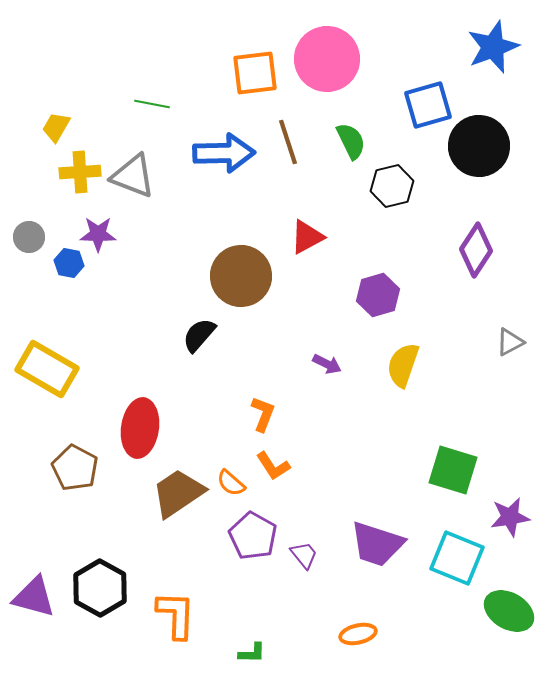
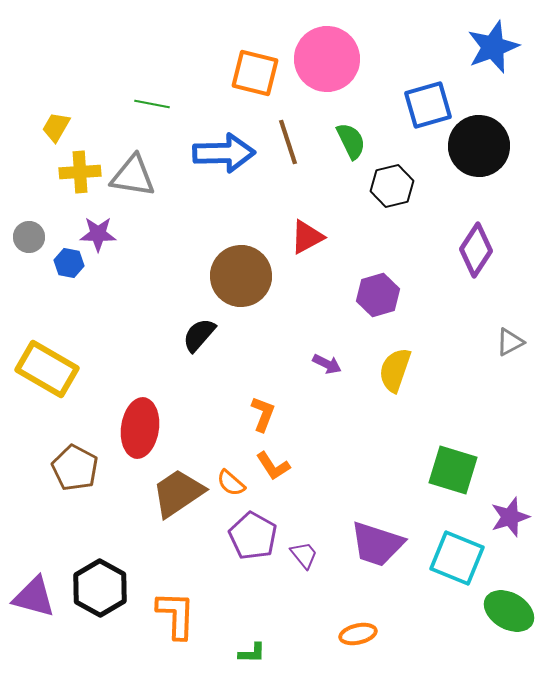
orange square at (255, 73): rotated 21 degrees clockwise
gray triangle at (133, 176): rotated 12 degrees counterclockwise
yellow semicircle at (403, 365): moved 8 px left, 5 px down
purple star at (510, 517): rotated 9 degrees counterclockwise
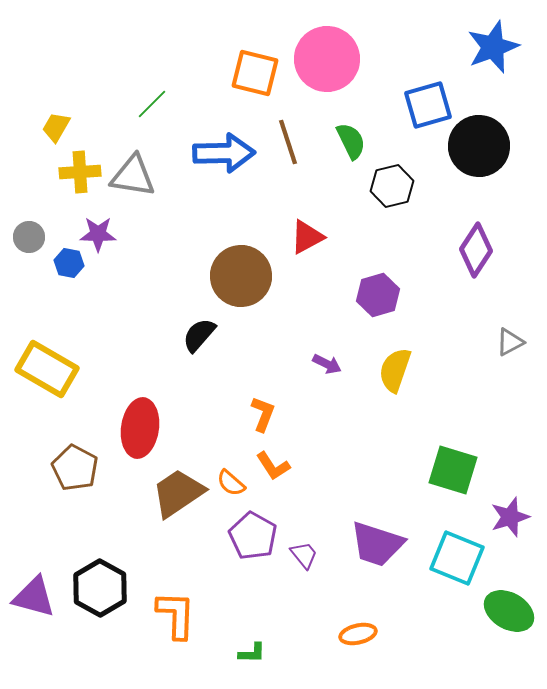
green line at (152, 104): rotated 56 degrees counterclockwise
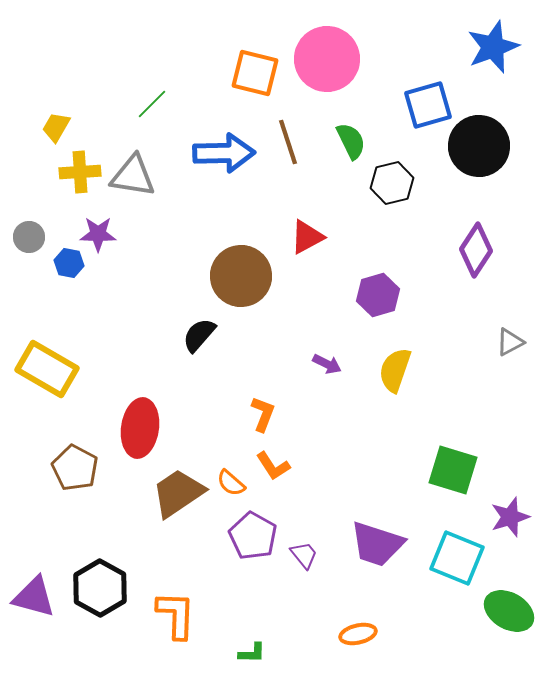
black hexagon at (392, 186): moved 3 px up
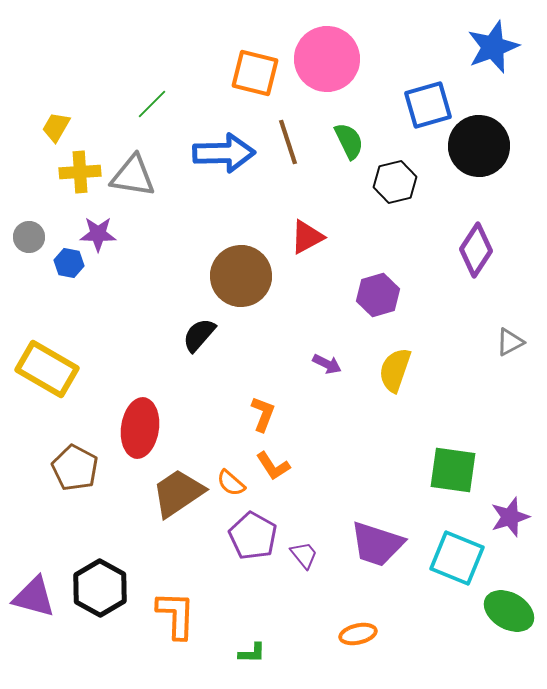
green semicircle at (351, 141): moved 2 px left
black hexagon at (392, 183): moved 3 px right, 1 px up
green square at (453, 470): rotated 9 degrees counterclockwise
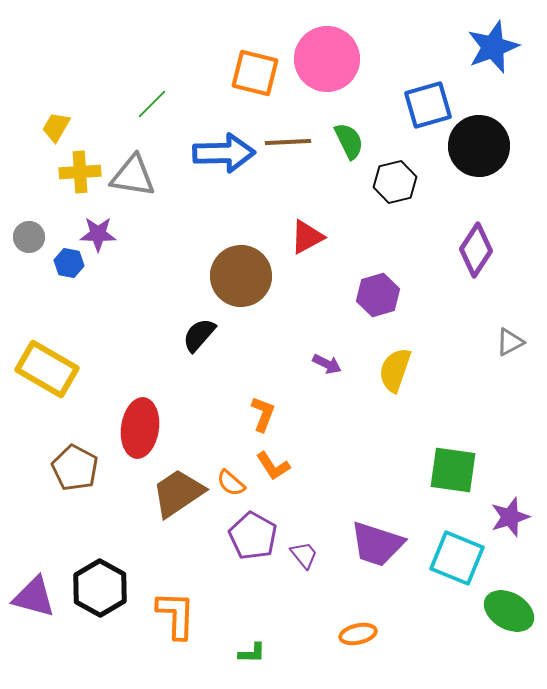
brown line at (288, 142): rotated 75 degrees counterclockwise
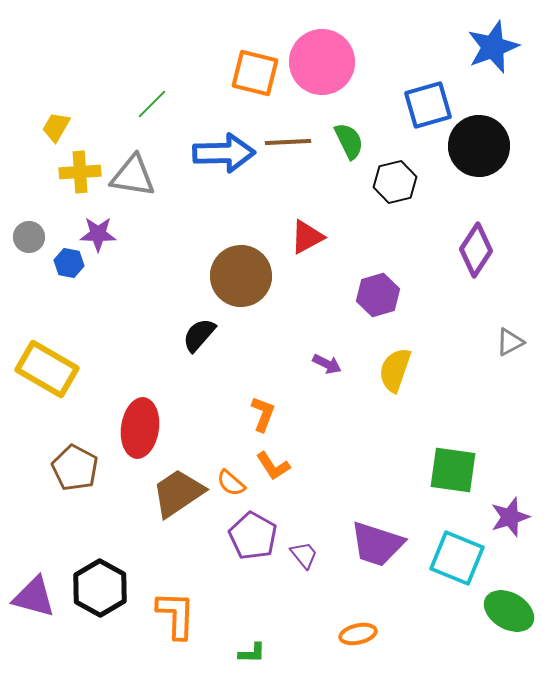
pink circle at (327, 59): moved 5 px left, 3 px down
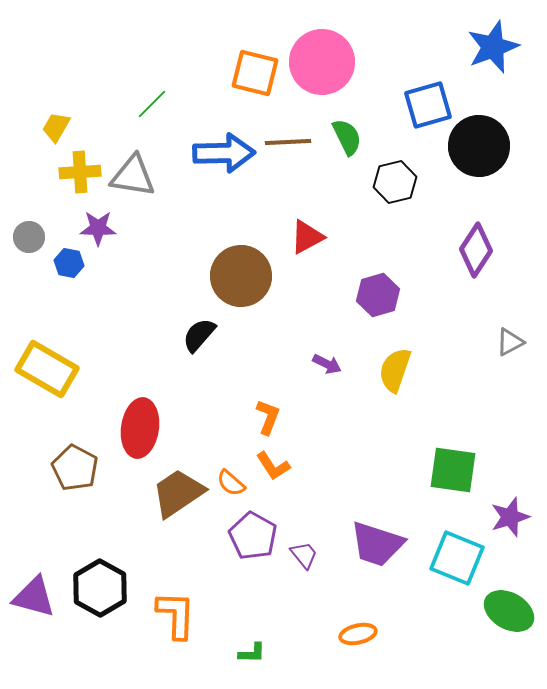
green semicircle at (349, 141): moved 2 px left, 4 px up
purple star at (98, 234): moved 6 px up
orange L-shape at (263, 414): moved 5 px right, 3 px down
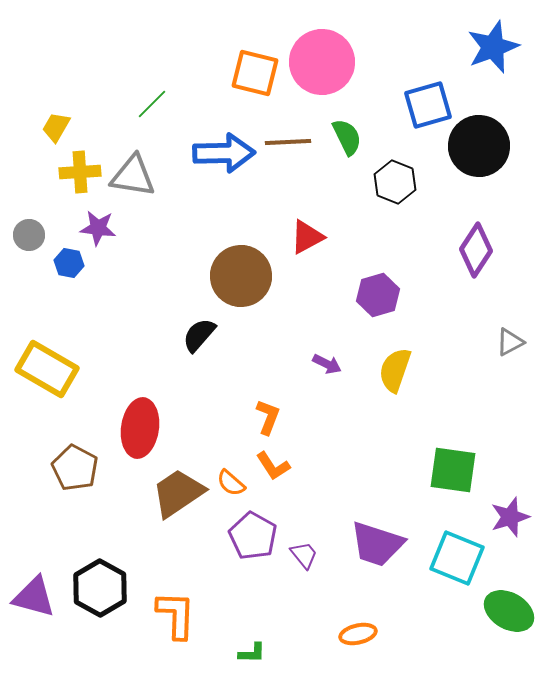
black hexagon at (395, 182): rotated 24 degrees counterclockwise
purple star at (98, 228): rotated 6 degrees clockwise
gray circle at (29, 237): moved 2 px up
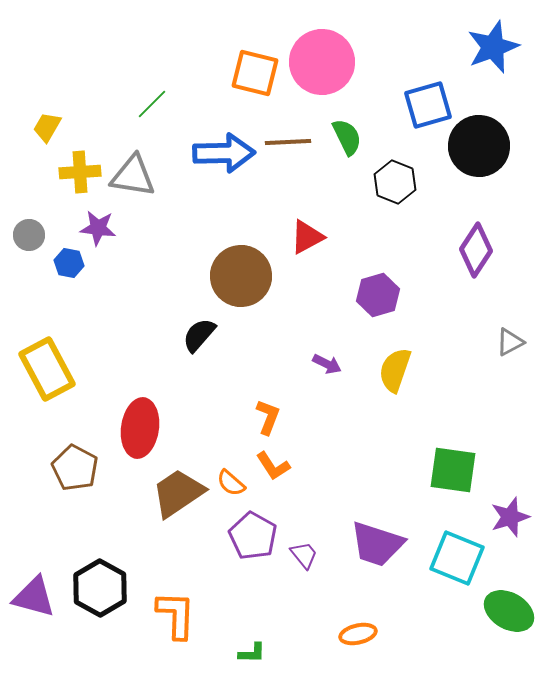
yellow trapezoid at (56, 127): moved 9 px left
yellow rectangle at (47, 369): rotated 32 degrees clockwise
